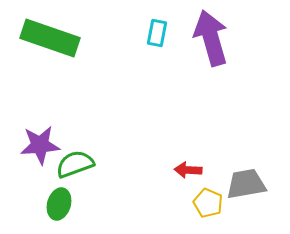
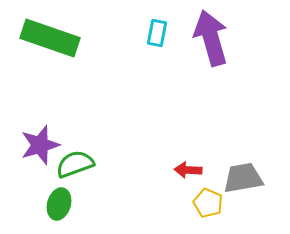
purple star: rotated 12 degrees counterclockwise
gray trapezoid: moved 3 px left, 6 px up
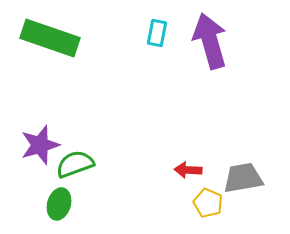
purple arrow: moved 1 px left, 3 px down
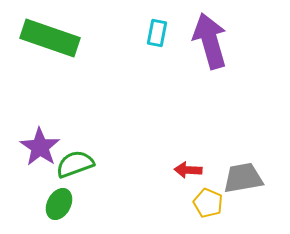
purple star: moved 2 px down; rotated 21 degrees counterclockwise
green ellipse: rotated 12 degrees clockwise
